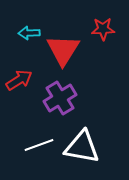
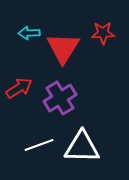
red star: moved 4 px down
red triangle: moved 2 px up
red arrow: moved 8 px down
white triangle: rotated 9 degrees counterclockwise
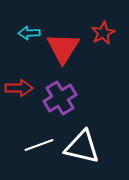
red star: rotated 25 degrees counterclockwise
red arrow: rotated 32 degrees clockwise
white triangle: rotated 12 degrees clockwise
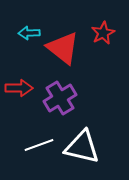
red triangle: rotated 24 degrees counterclockwise
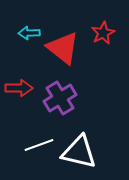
white triangle: moved 3 px left, 5 px down
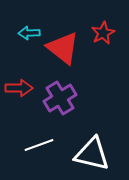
white triangle: moved 13 px right, 2 px down
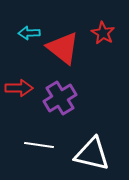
red star: rotated 15 degrees counterclockwise
white line: rotated 28 degrees clockwise
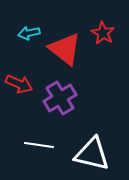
cyan arrow: rotated 10 degrees counterclockwise
red triangle: moved 2 px right, 1 px down
red arrow: moved 4 px up; rotated 24 degrees clockwise
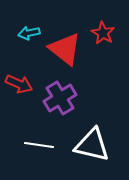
white triangle: moved 9 px up
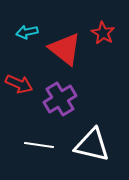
cyan arrow: moved 2 px left, 1 px up
purple cross: moved 1 px down
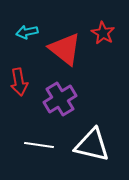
red arrow: moved 2 px up; rotated 56 degrees clockwise
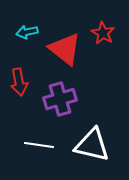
purple cross: rotated 16 degrees clockwise
